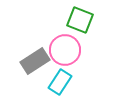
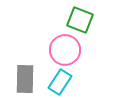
gray rectangle: moved 10 px left, 18 px down; rotated 56 degrees counterclockwise
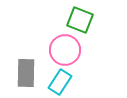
gray rectangle: moved 1 px right, 6 px up
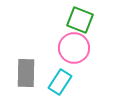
pink circle: moved 9 px right, 2 px up
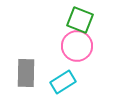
pink circle: moved 3 px right, 2 px up
cyan rectangle: moved 3 px right; rotated 25 degrees clockwise
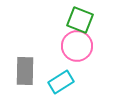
gray rectangle: moved 1 px left, 2 px up
cyan rectangle: moved 2 px left
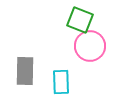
pink circle: moved 13 px right
cyan rectangle: rotated 60 degrees counterclockwise
